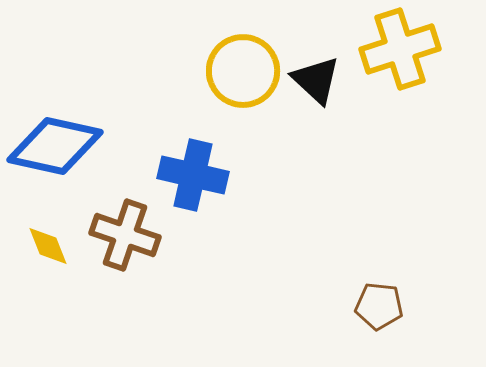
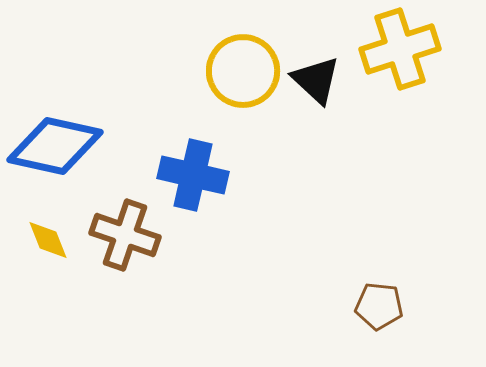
yellow diamond: moved 6 px up
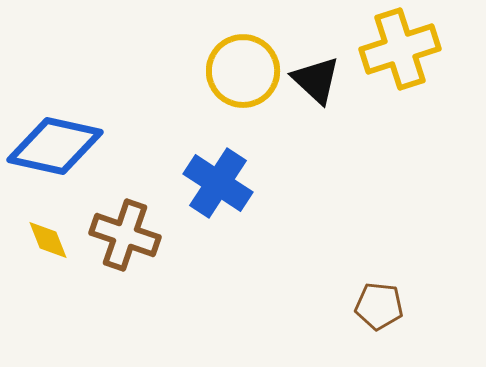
blue cross: moved 25 px right, 8 px down; rotated 20 degrees clockwise
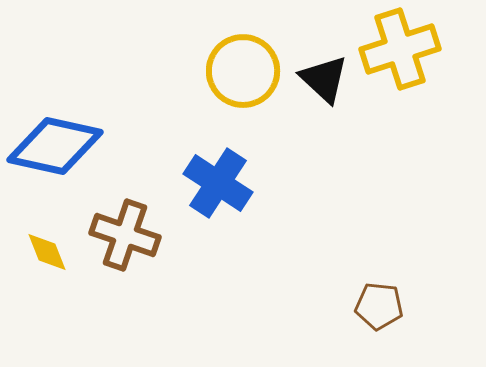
black triangle: moved 8 px right, 1 px up
yellow diamond: moved 1 px left, 12 px down
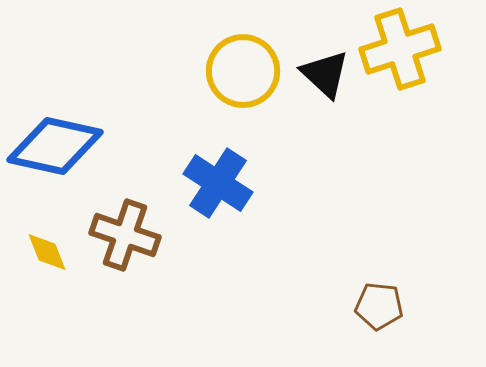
black triangle: moved 1 px right, 5 px up
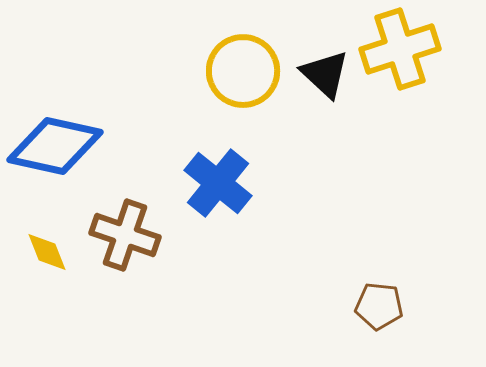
blue cross: rotated 6 degrees clockwise
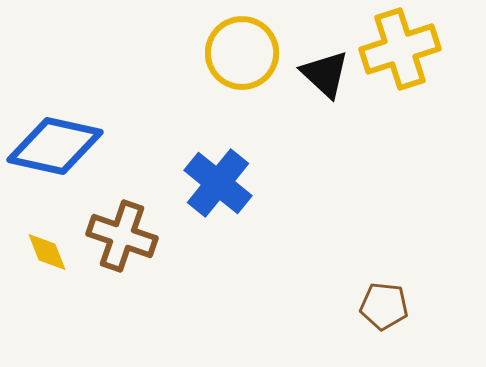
yellow circle: moved 1 px left, 18 px up
brown cross: moved 3 px left, 1 px down
brown pentagon: moved 5 px right
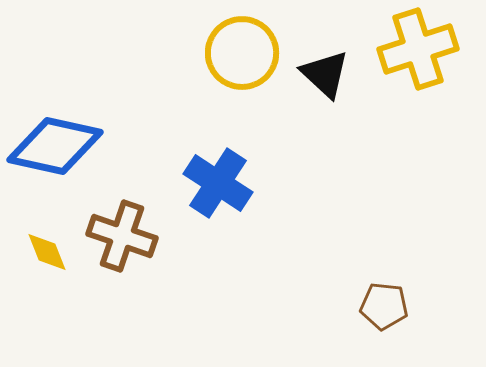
yellow cross: moved 18 px right
blue cross: rotated 6 degrees counterclockwise
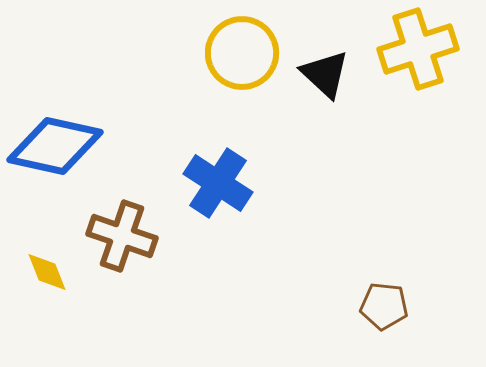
yellow diamond: moved 20 px down
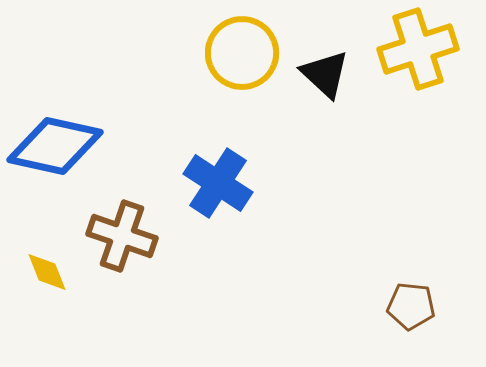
brown pentagon: moved 27 px right
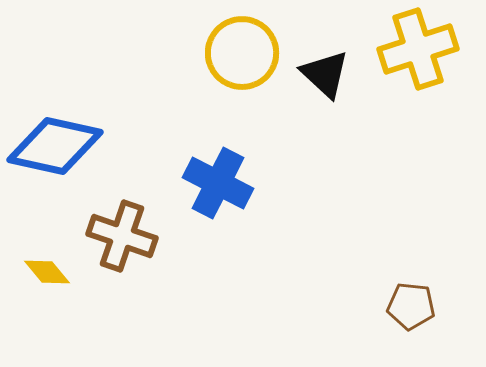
blue cross: rotated 6 degrees counterclockwise
yellow diamond: rotated 18 degrees counterclockwise
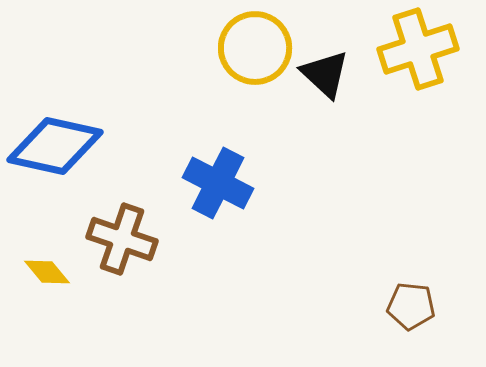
yellow circle: moved 13 px right, 5 px up
brown cross: moved 3 px down
